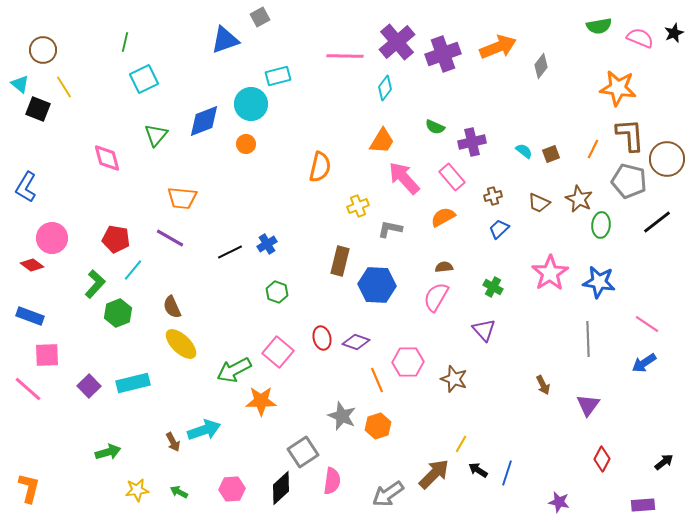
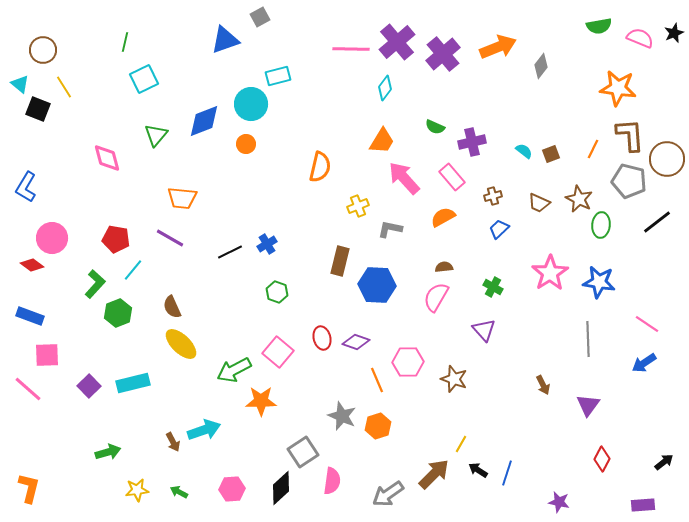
purple cross at (443, 54): rotated 20 degrees counterclockwise
pink line at (345, 56): moved 6 px right, 7 px up
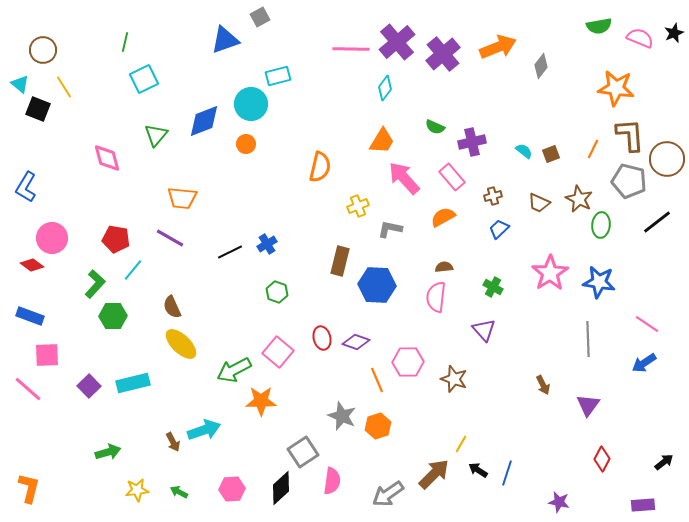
orange star at (618, 88): moved 2 px left
pink semicircle at (436, 297): rotated 24 degrees counterclockwise
green hexagon at (118, 313): moved 5 px left, 3 px down; rotated 20 degrees clockwise
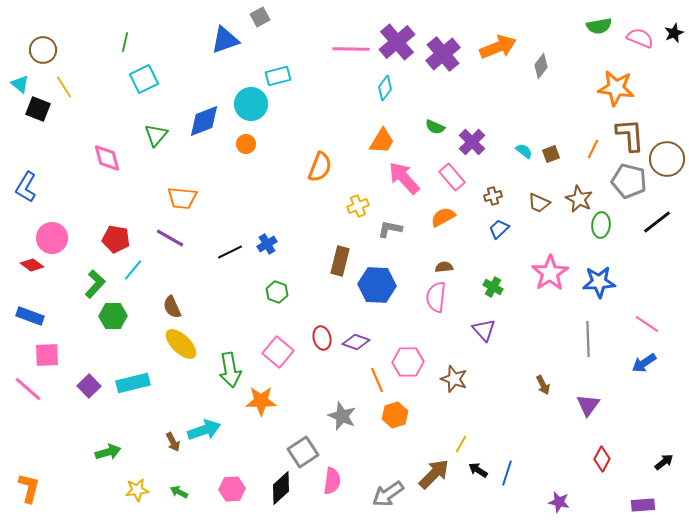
purple cross at (472, 142): rotated 32 degrees counterclockwise
orange semicircle at (320, 167): rotated 8 degrees clockwise
blue star at (599, 282): rotated 12 degrees counterclockwise
green arrow at (234, 370): moved 4 px left; rotated 72 degrees counterclockwise
orange hexagon at (378, 426): moved 17 px right, 11 px up
